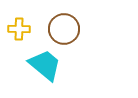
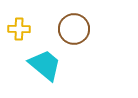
brown circle: moved 10 px right
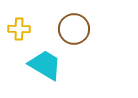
cyan trapezoid: rotated 9 degrees counterclockwise
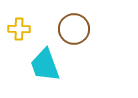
cyan trapezoid: rotated 141 degrees counterclockwise
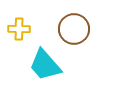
cyan trapezoid: rotated 21 degrees counterclockwise
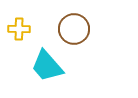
cyan trapezoid: moved 2 px right, 1 px down
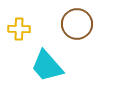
brown circle: moved 3 px right, 5 px up
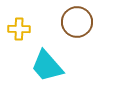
brown circle: moved 2 px up
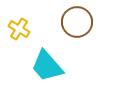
yellow cross: rotated 30 degrees clockwise
